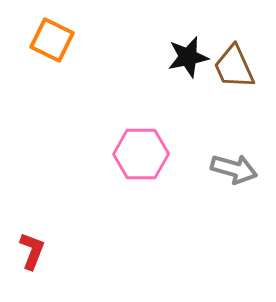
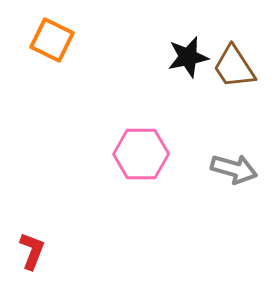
brown trapezoid: rotated 9 degrees counterclockwise
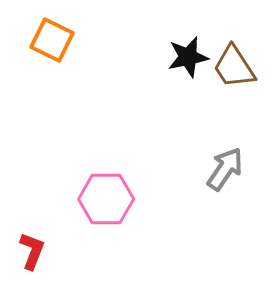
pink hexagon: moved 35 px left, 45 px down
gray arrow: moved 9 px left; rotated 72 degrees counterclockwise
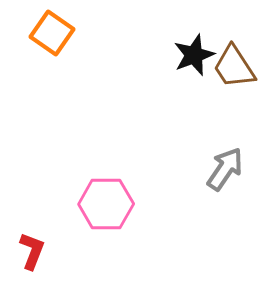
orange square: moved 7 px up; rotated 9 degrees clockwise
black star: moved 6 px right, 2 px up; rotated 9 degrees counterclockwise
pink hexagon: moved 5 px down
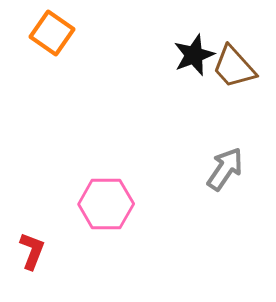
brown trapezoid: rotated 9 degrees counterclockwise
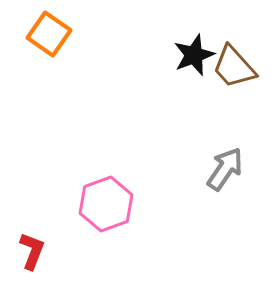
orange square: moved 3 px left, 1 px down
pink hexagon: rotated 20 degrees counterclockwise
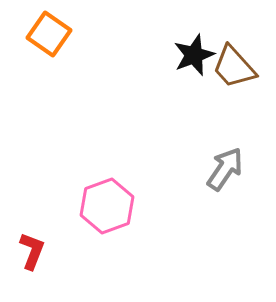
pink hexagon: moved 1 px right, 2 px down
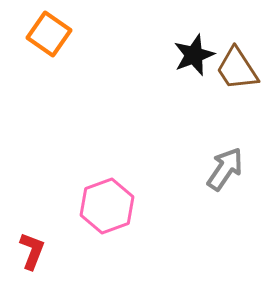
brown trapezoid: moved 3 px right, 2 px down; rotated 9 degrees clockwise
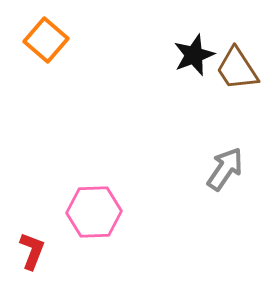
orange square: moved 3 px left, 6 px down; rotated 6 degrees clockwise
pink hexagon: moved 13 px left, 6 px down; rotated 18 degrees clockwise
